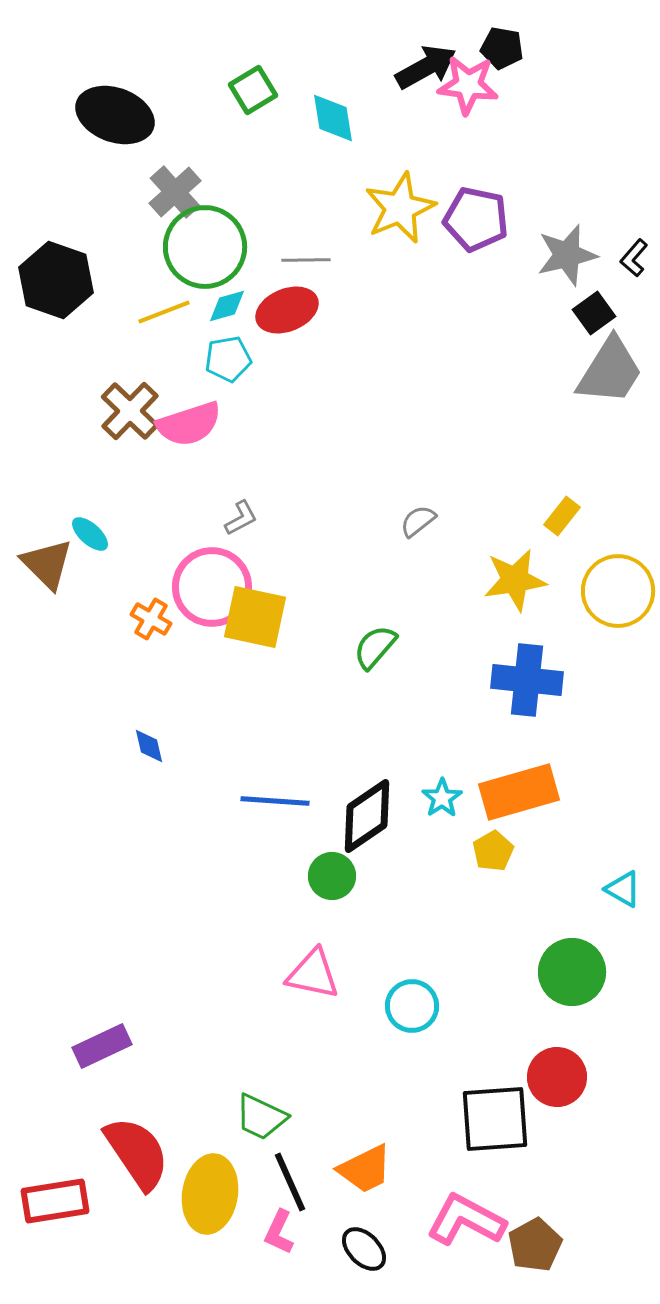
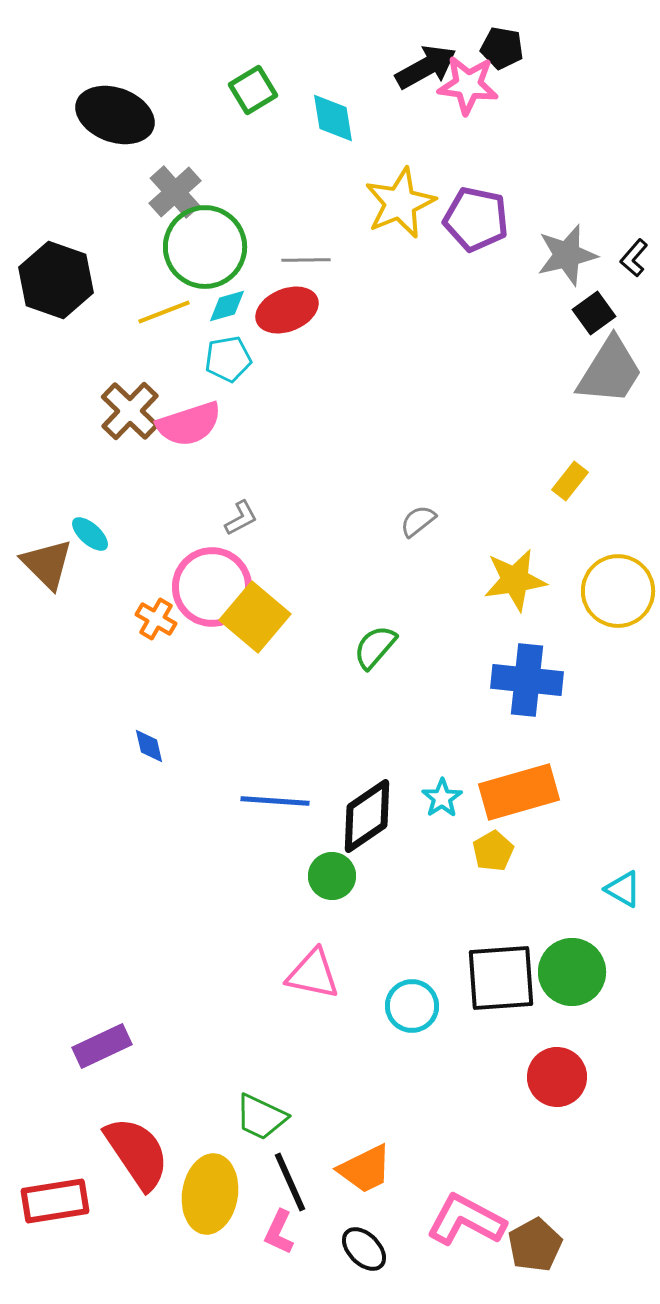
yellow star at (400, 208): moved 5 px up
yellow rectangle at (562, 516): moved 8 px right, 35 px up
yellow square at (255, 617): rotated 28 degrees clockwise
orange cross at (151, 619): moved 5 px right
black square at (495, 1119): moved 6 px right, 141 px up
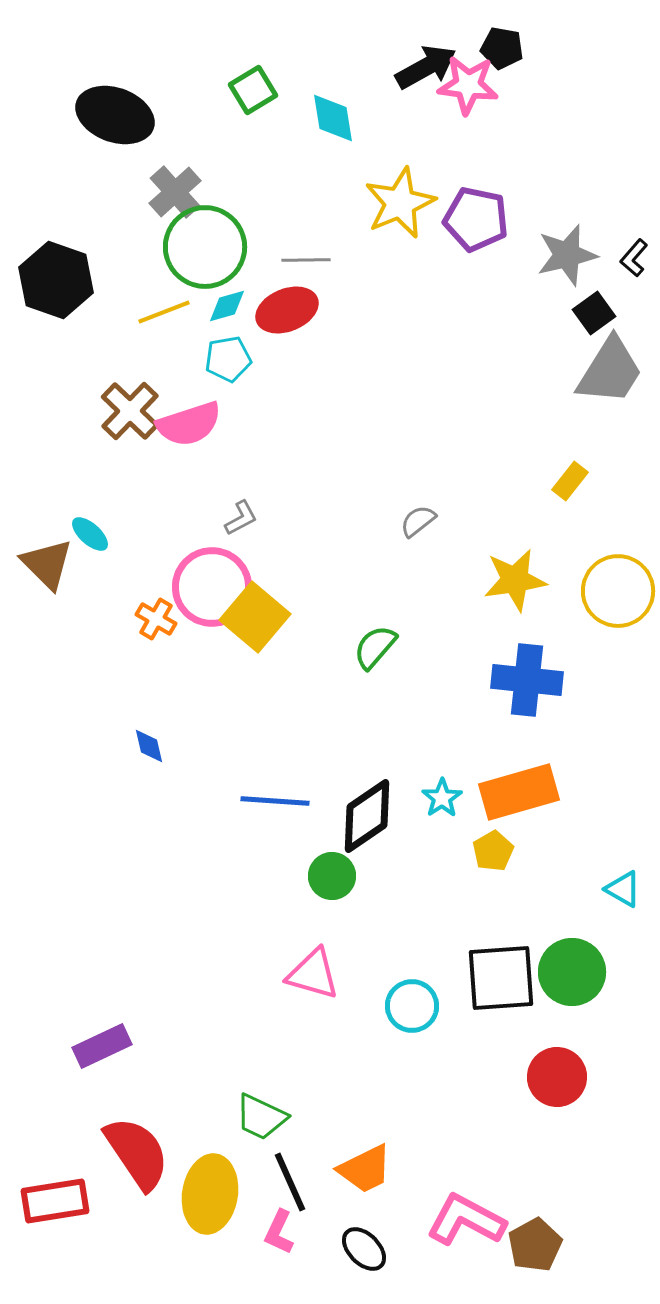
pink triangle at (313, 974): rotated 4 degrees clockwise
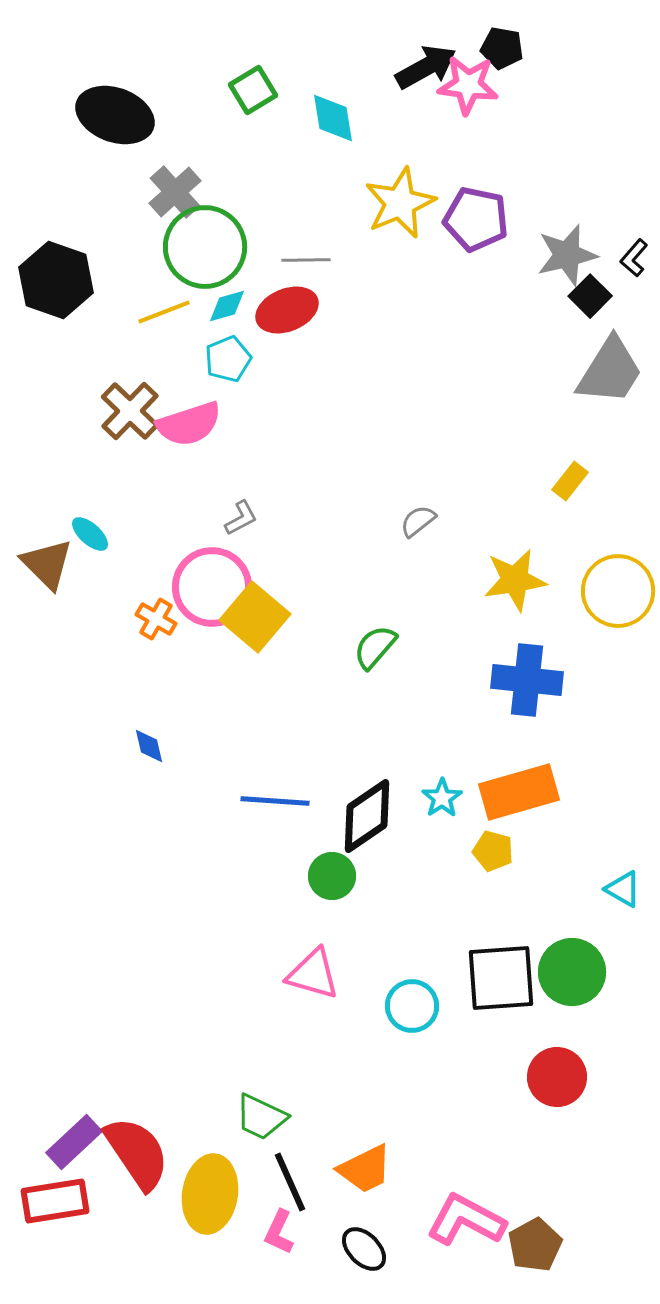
black square at (594, 313): moved 4 px left, 17 px up; rotated 9 degrees counterclockwise
cyan pentagon at (228, 359): rotated 12 degrees counterclockwise
yellow pentagon at (493, 851): rotated 27 degrees counterclockwise
purple rectangle at (102, 1046): moved 28 px left, 96 px down; rotated 18 degrees counterclockwise
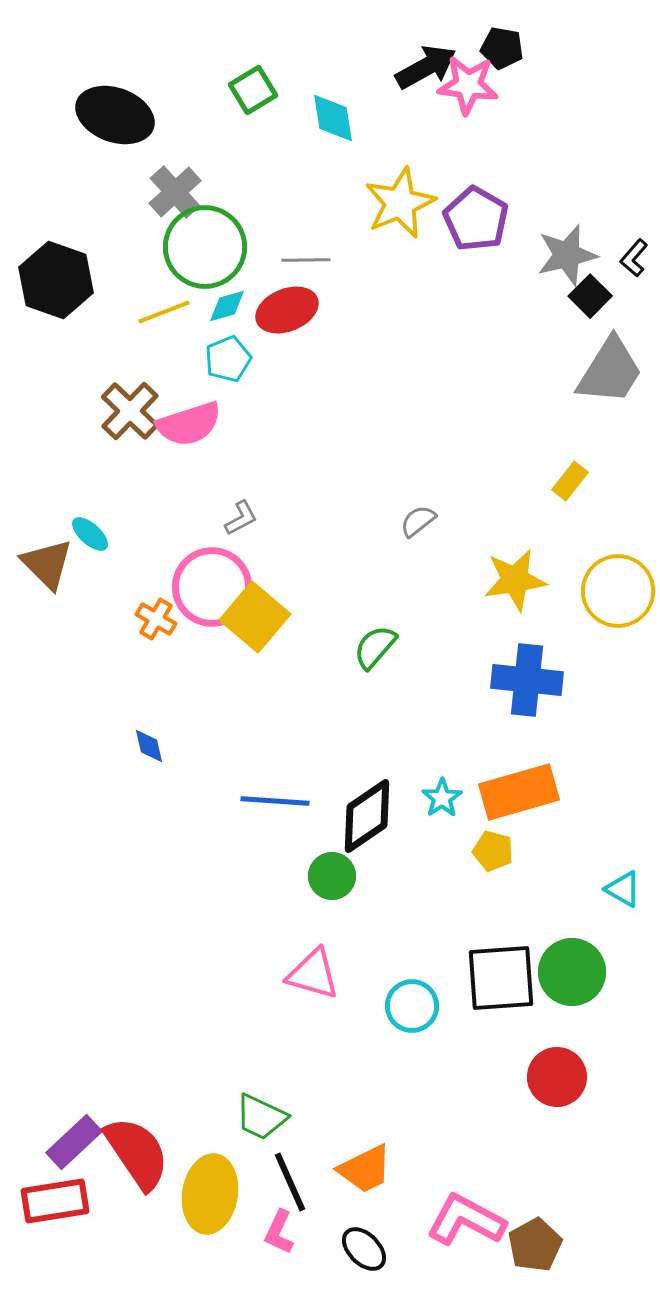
purple pentagon at (476, 219): rotated 18 degrees clockwise
